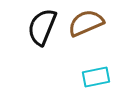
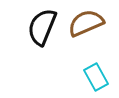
cyan rectangle: rotated 72 degrees clockwise
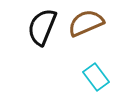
cyan rectangle: rotated 8 degrees counterclockwise
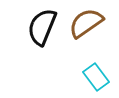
brown semicircle: rotated 12 degrees counterclockwise
